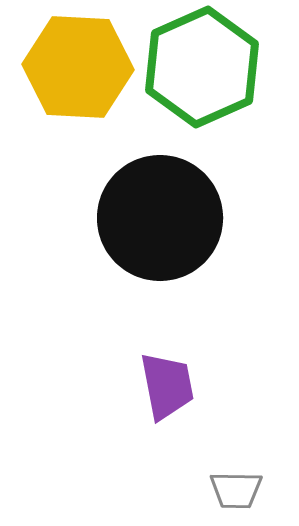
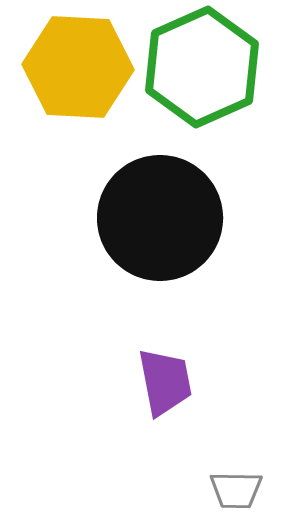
purple trapezoid: moved 2 px left, 4 px up
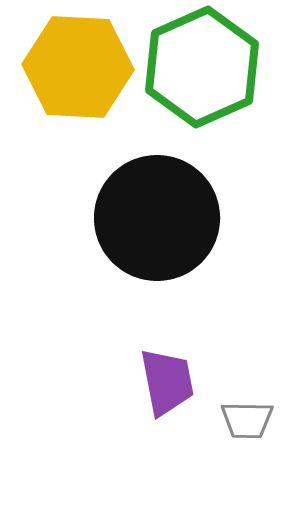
black circle: moved 3 px left
purple trapezoid: moved 2 px right
gray trapezoid: moved 11 px right, 70 px up
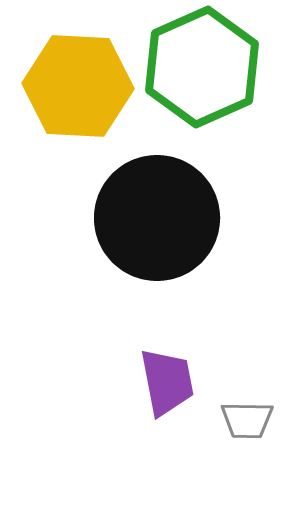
yellow hexagon: moved 19 px down
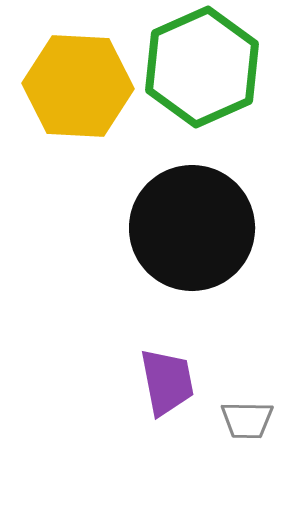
black circle: moved 35 px right, 10 px down
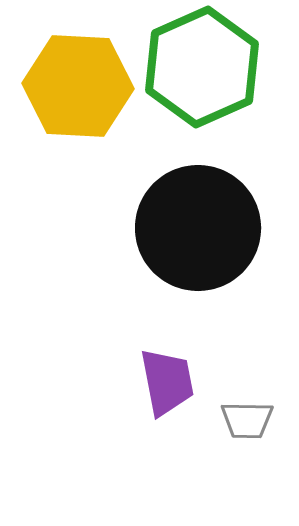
black circle: moved 6 px right
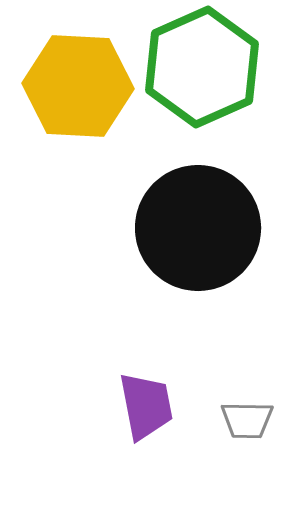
purple trapezoid: moved 21 px left, 24 px down
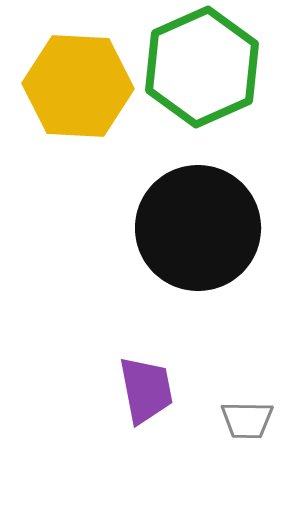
purple trapezoid: moved 16 px up
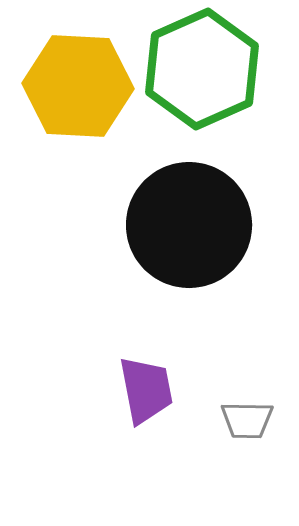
green hexagon: moved 2 px down
black circle: moved 9 px left, 3 px up
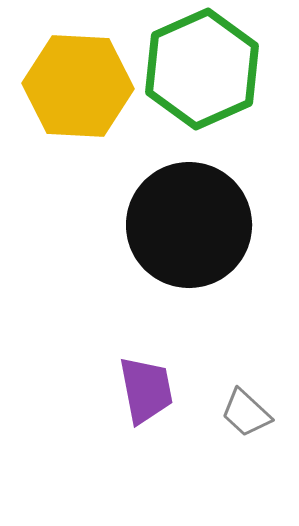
gray trapezoid: moved 1 px left, 7 px up; rotated 42 degrees clockwise
